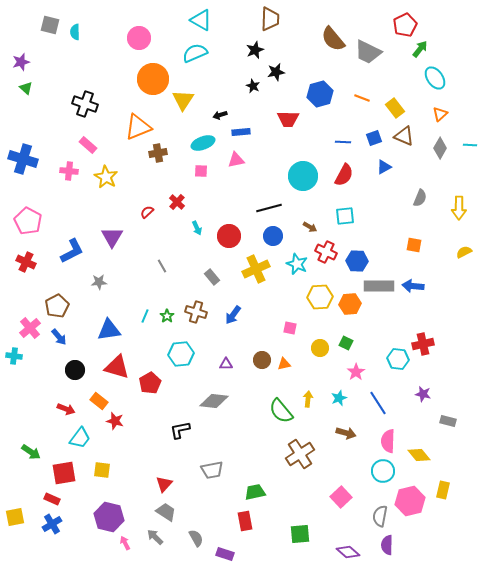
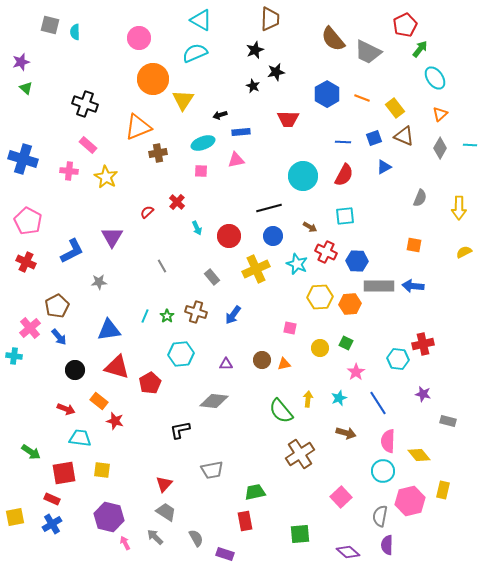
blue hexagon at (320, 94): moved 7 px right; rotated 15 degrees counterclockwise
cyan trapezoid at (80, 438): rotated 120 degrees counterclockwise
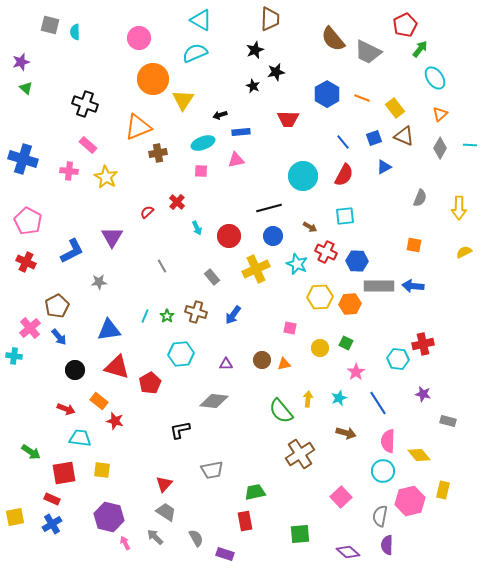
blue line at (343, 142): rotated 49 degrees clockwise
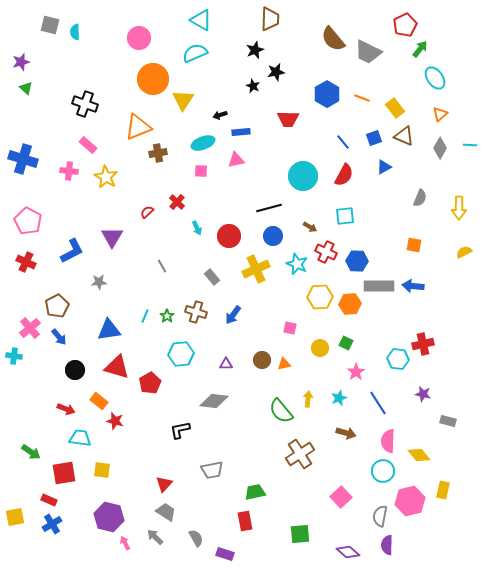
red rectangle at (52, 499): moved 3 px left, 1 px down
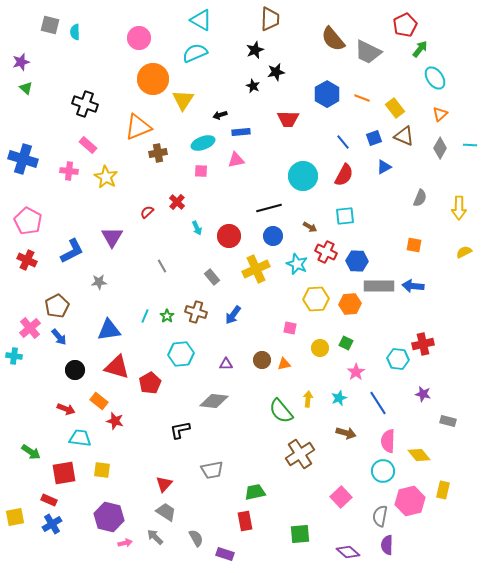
red cross at (26, 262): moved 1 px right, 2 px up
yellow hexagon at (320, 297): moved 4 px left, 2 px down
pink arrow at (125, 543): rotated 104 degrees clockwise
